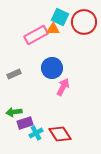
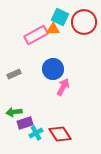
blue circle: moved 1 px right, 1 px down
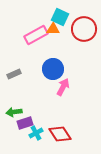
red circle: moved 7 px down
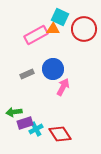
gray rectangle: moved 13 px right
cyan cross: moved 4 px up
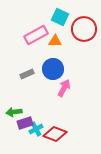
orange triangle: moved 2 px right, 12 px down
pink arrow: moved 1 px right, 1 px down
red diamond: moved 5 px left; rotated 35 degrees counterclockwise
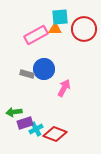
cyan square: rotated 30 degrees counterclockwise
orange triangle: moved 12 px up
blue circle: moved 9 px left
gray rectangle: rotated 40 degrees clockwise
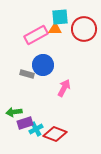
blue circle: moved 1 px left, 4 px up
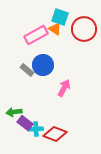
cyan square: rotated 24 degrees clockwise
orange triangle: rotated 32 degrees clockwise
gray rectangle: moved 4 px up; rotated 24 degrees clockwise
purple rectangle: rotated 56 degrees clockwise
cyan cross: rotated 24 degrees clockwise
